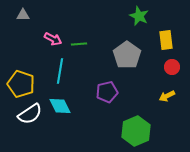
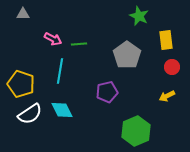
gray triangle: moved 1 px up
cyan diamond: moved 2 px right, 4 px down
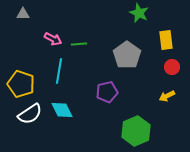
green star: moved 3 px up
cyan line: moved 1 px left
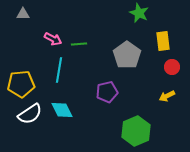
yellow rectangle: moved 3 px left, 1 px down
cyan line: moved 1 px up
yellow pentagon: rotated 24 degrees counterclockwise
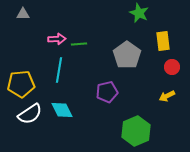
pink arrow: moved 4 px right; rotated 30 degrees counterclockwise
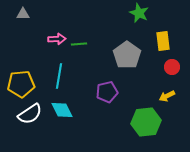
cyan line: moved 6 px down
green hexagon: moved 10 px right, 9 px up; rotated 16 degrees clockwise
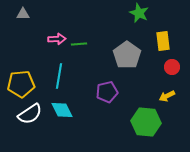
green hexagon: rotated 12 degrees clockwise
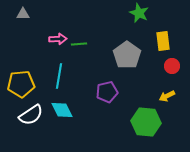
pink arrow: moved 1 px right
red circle: moved 1 px up
white semicircle: moved 1 px right, 1 px down
